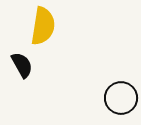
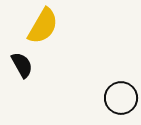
yellow semicircle: rotated 21 degrees clockwise
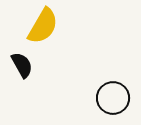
black circle: moved 8 px left
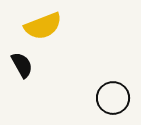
yellow semicircle: rotated 39 degrees clockwise
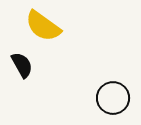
yellow semicircle: rotated 57 degrees clockwise
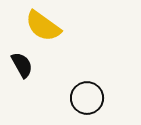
black circle: moved 26 px left
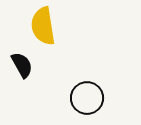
yellow semicircle: rotated 45 degrees clockwise
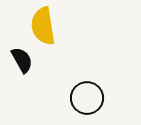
black semicircle: moved 5 px up
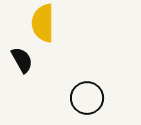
yellow semicircle: moved 3 px up; rotated 9 degrees clockwise
